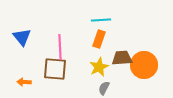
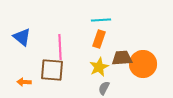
blue triangle: rotated 12 degrees counterclockwise
orange circle: moved 1 px left, 1 px up
brown square: moved 3 px left, 1 px down
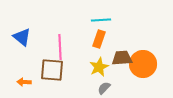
gray semicircle: rotated 16 degrees clockwise
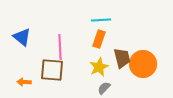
brown trapezoid: rotated 80 degrees clockwise
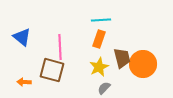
brown square: rotated 10 degrees clockwise
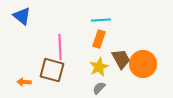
blue triangle: moved 21 px up
brown trapezoid: moved 1 px left, 1 px down; rotated 15 degrees counterclockwise
gray semicircle: moved 5 px left
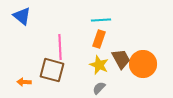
yellow star: moved 2 px up; rotated 24 degrees counterclockwise
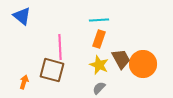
cyan line: moved 2 px left
orange arrow: rotated 104 degrees clockwise
